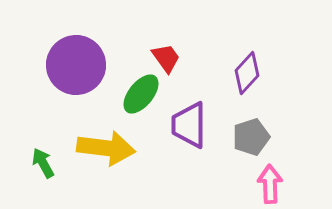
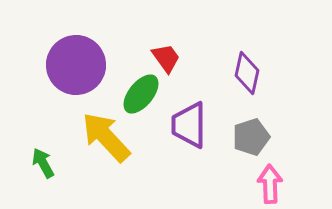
purple diamond: rotated 30 degrees counterclockwise
yellow arrow: moved 11 px up; rotated 140 degrees counterclockwise
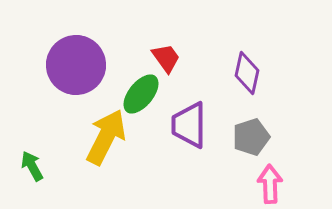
yellow arrow: rotated 70 degrees clockwise
green arrow: moved 11 px left, 3 px down
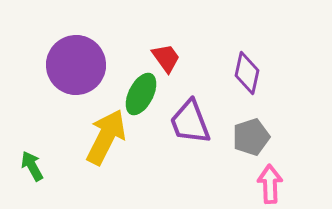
green ellipse: rotated 12 degrees counterclockwise
purple trapezoid: moved 1 px right, 3 px up; rotated 21 degrees counterclockwise
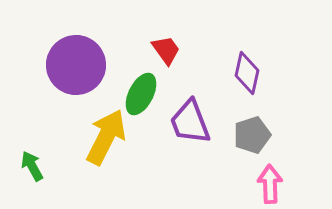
red trapezoid: moved 8 px up
gray pentagon: moved 1 px right, 2 px up
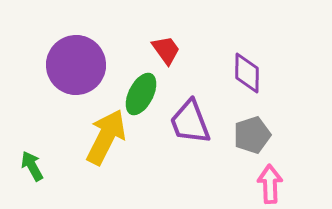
purple diamond: rotated 12 degrees counterclockwise
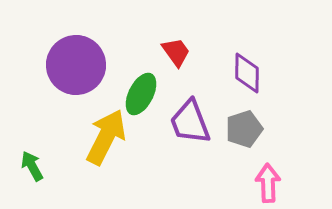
red trapezoid: moved 10 px right, 2 px down
gray pentagon: moved 8 px left, 6 px up
pink arrow: moved 2 px left, 1 px up
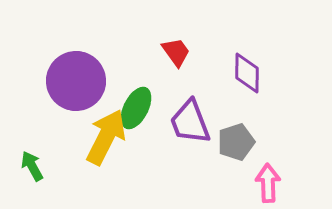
purple circle: moved 16 px down
green ellipse: moved 5 px left, 14 px down
gray pentagon: moved 8 px left, 13 px down
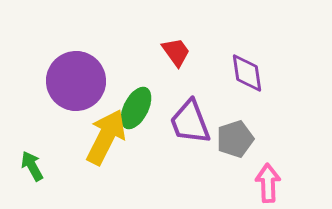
purple diamond: rotated 9 degrees counterclockwise
gray pentagon: moved 1 px left, 3 px up
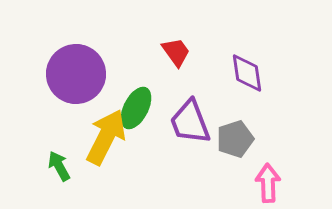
purple circle: moved 7 px up
green arrow: moved 27 px right
